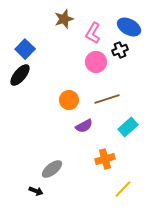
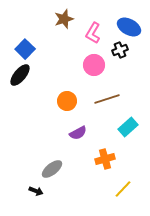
pink circle: moved 2 px left, 3 px down
orange circle: moved 2 px left, 1 px down
purple semicircle: moved 6 px left, 7 px down
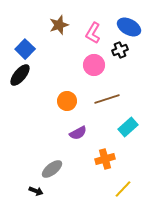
brown star: moved 5 px left, 6 px down
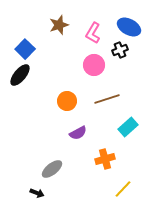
black arrow: moved 1 px right, 2 px down
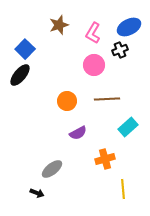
blue ellipse: rotated 55 degrees counterclockwise
brown line: rotated 15 degrees clockwise
yellow line: rotated 48 degrees counterclockwise
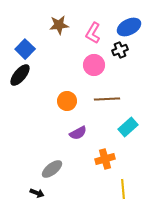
brown star: rotated 12 degrees clockwise
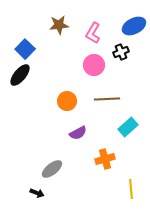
blue ellipse: moved 5 px right, 1 px up
black cross: moved 1 px right, 2 px down
yellow line: moved 8 px right
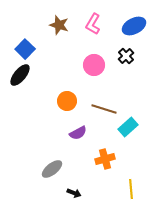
brown star: rotated 24 degrees clockwise
pink L-shape: moved 9 px up
black cross: moved 5 px right, 4 px down; rotated 21 degrees counterclockwise
brown line: moved 3 px left, 10 px down; rotated 20 degrees clockwise
black arrow: moved 37 px right
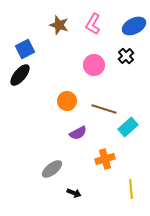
blue square: rotated 18 degrees clockwise
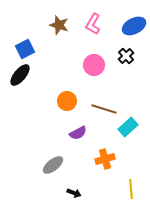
gray ellipse: moved 1 px right, 4 px up
